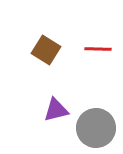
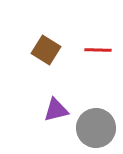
red line: moved 1 px down
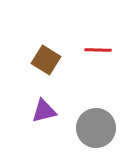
brown square: moved 10 px down
purple triangle: moved 12 px left, 1 px down
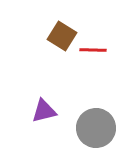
red line: moved 5 px left
brown square: moved 16 px right, 24 px up
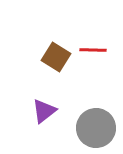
brown square: moved 6 px left, 21 px down
purple triangle: rotated 24 degrees counterclockwise
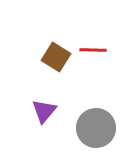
purple triangle: rotated 12 degrees counterclockwise
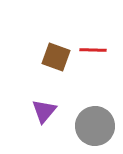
brown square: rotated 12 degrees counterclockwise
gray circle: moved 1 px left, 2 px up
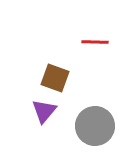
red line: moved 2 px right, 8 px up
brown square: moved 1 px left, 21 px down
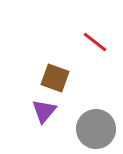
red line: rotated 36 degrees clockwise
gray circle: moved 1 px right, 3 px down
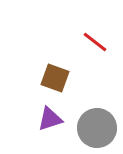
purple triangle: moved 6 px right, 8 px down; rotated 32 degrees clockwise
gray circle: moved 1 px right, 1 px up
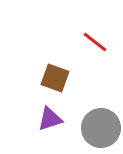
gray circle: moved 4 px right
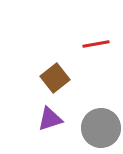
red line: moved 1 px right, 2 px down; rotated 48 degrees counterclockwise
brown square: rotated 32 degrees clockwise
